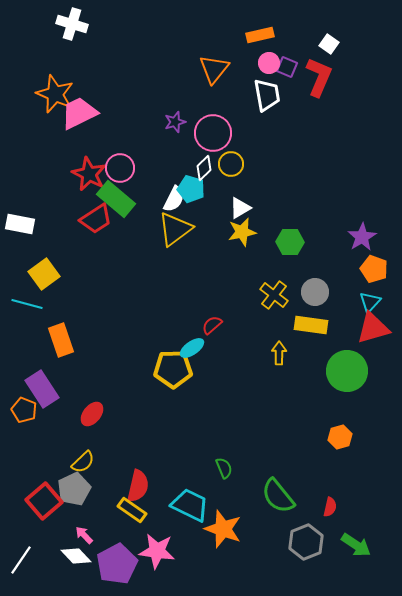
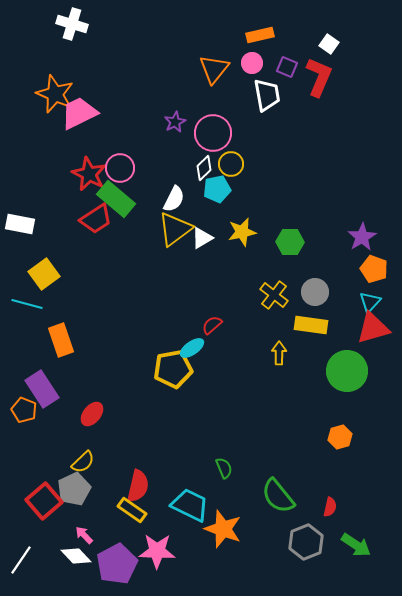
pink circle at (269, 63): moved 17 px left
purple star at (175, 122): rotated 10 degrees counterclockwise
cyan pentagon at (191, 189): moved 26 px right; rotated 28 degrees counterclockwise
white triangle at (240, 208): moved 38 px left, 30 px down
yellow pentagon at (173, 369): rotated 9 degrees counterclockwise
pink star at (157, 551): rotated 6 degrees counterclockwise
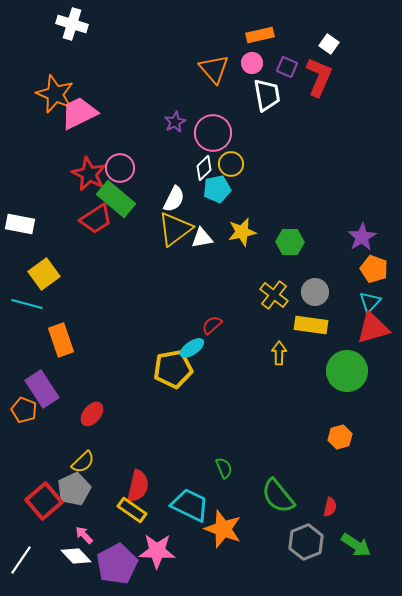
orange triangle at (214, 69): rotated 20 degrees counterclockwise
white triangle at (202, 238): rotated 20 degrees clockwise
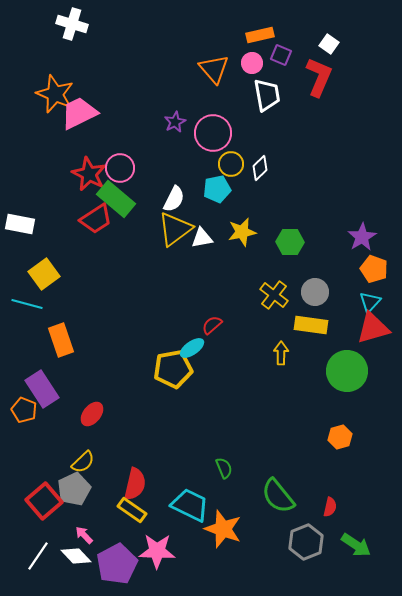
purple square at (287, 67): moved 6 px left, 12 px up
white diamond at (204, 168): moved 56 px right
yellow arrow at (279, 353): moved 2 px right
red semicircle at (138, 486): moved 3 px left, 2 px up
white line at (21, 560): moved 17 px right, 4 px up
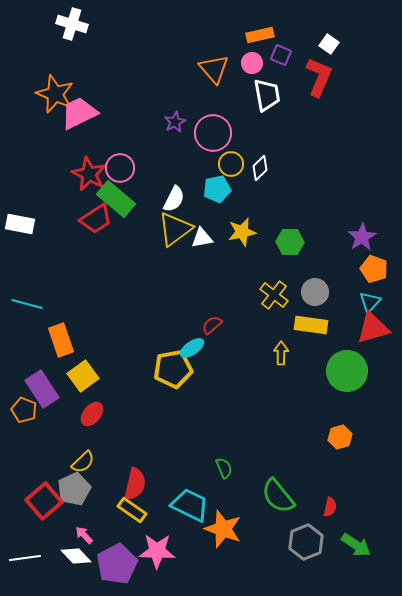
yellow square at (44, 274): moved 39 px right, 102 px down
white line at (38, 556): moved 13 px left, 2 px down; rotated 48 degrees clockwise
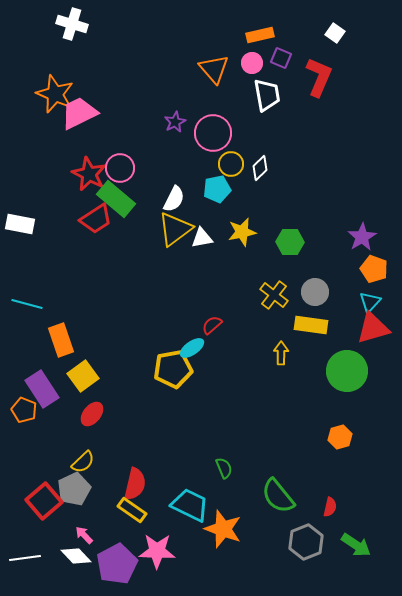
white square at (329, 44): moved 6 px right, 11 px up
purple square at (281, 55): moved 3 px down
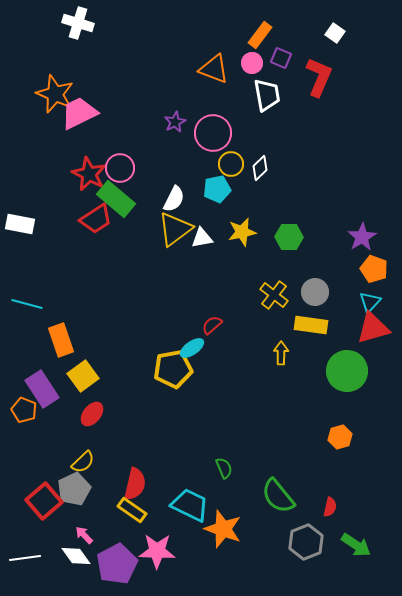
white cross at (72, 24): moved 6 px right, 1 px up
orange rectangle at (260, 35): rotated 40 degrees counterclockwise
orange triangle at (214, 69): rotated 28 degrees counterclockwise
green hexagon at (290, 242): moved 1 px left, 5 px up
white diamond at (76, 556): rotated 8 degrees clockwise
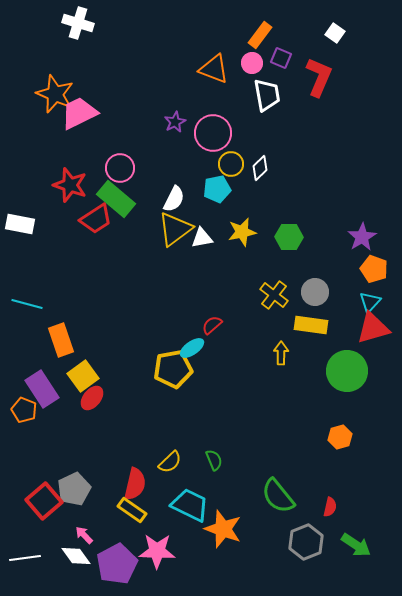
red star at (89, 174): moved 19 px left, 11 px down; rotated 8 degrees counterclockwise
red ellipse at (92, 414): moved 16 px up
yellow semicircle at (83, 462): moved 87 px right
green semicircle at (224, 468): moved 10 px left, 8 px up
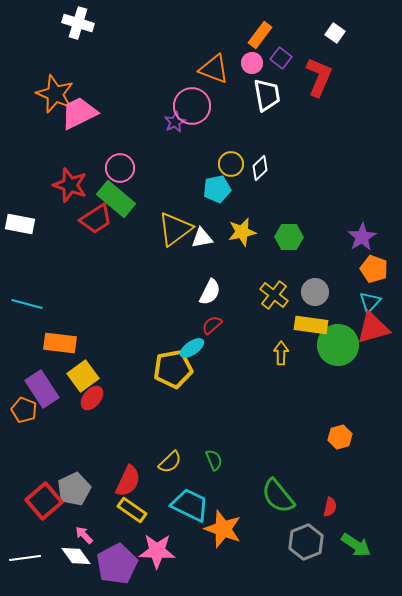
purple square at (281, 58): rotated 15 degrees clockwise
pink circle at (213, 133): moved 21 px left, 27 px up
white semicircle at (174, 199): moved 36 px right, 93 px down
orange rectangle at (61, 340): moved 1 px left, 3 px down; rotated 64 degrees counterclockwise
green circle at (347, 371): moved 9 px left, 26 px up
red semicircle at (135, 484): moved 7 px left, 3 px up; rotated 12 degrees clockwise
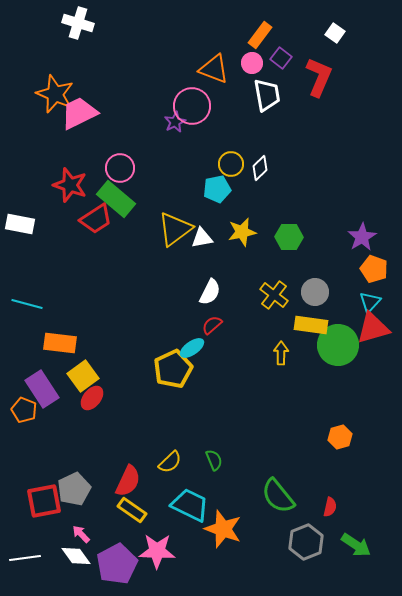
yellow pentagon at (173, 369): rotated 15 degrees counterclockwise
red square at (44, 501): rotated 30 degrees clockwise
pink arrow at (84, 535): moved 3 px left, 1 px up
